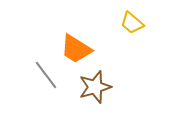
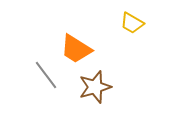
yellow trapezoid: rotated 10 degrees counterclockwise
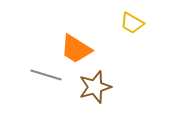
gray line: rotated 36 degrees counterclockwise
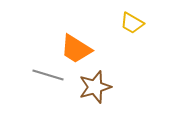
gray line: moved 2 px right
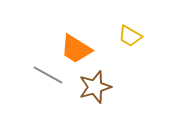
yellow trapezoid: moved 2 px left, 13 px down
gray line: rotated 12 degrees clockwise
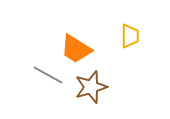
yellow trapezoid: rotated 120 degrees counterclockwise
brown star: moved 4 px left
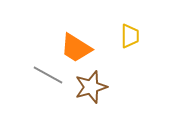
orange trapezoid: moved 1 px up
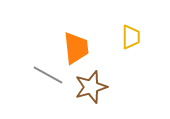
yellow trapezoid: moved 1 px right, 1 px down
orange trapezoid: rotated 128 degrees counterclockwise
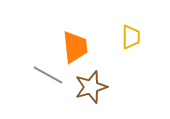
orange trapezoid: moved 1 px left, 1 px up
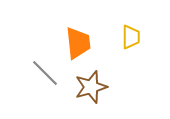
orange trapezoid: moved 3 px right, 4 px up
gray line: moved 3 px left, 2 px up; rotated 16 degrees clockwise
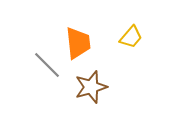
yellow trapezoid: rotated 40 degrees clockwise
gray line: moved 2 px right, 8 px up
